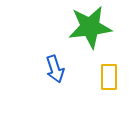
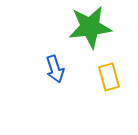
yellow rectangle: rotated 16 degrees counterclockwise
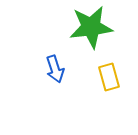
green star: moved 1 px right
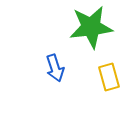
blue arrow: moved 1 px up
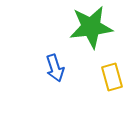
yellow rectangle: moved 3 px right
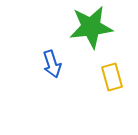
blue arrow: moved 3 px left, 4 px up
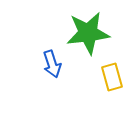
green star: moved 3 px left, 6 px down
